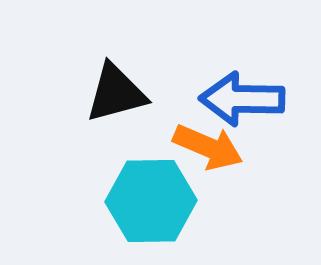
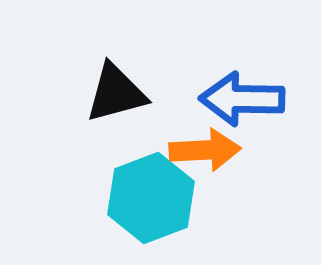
orange arrow: moved 3 px left, 3 px down; rotated 26 degrees counterclockwise
cyan hexagon: moved 3 px up; rotated 20 degrees counterclockwise
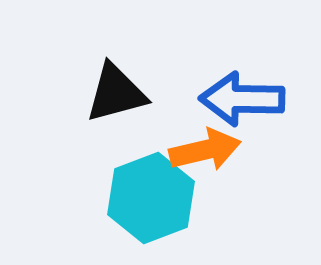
orange arrow: rotated 10 degrees counterclockwise
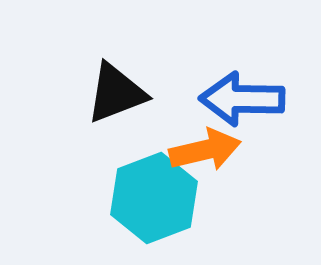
black triangle: rotated 6 degrees counterclockwise
cyan hexagon: moved 3 px right
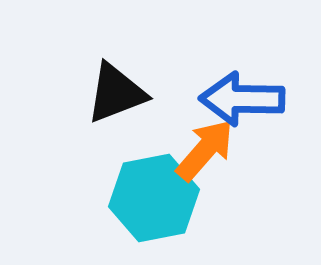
orange arrow: rotated 36 degrees counterclockwise
cyan hexagon: rotated 10 degrees clockwise
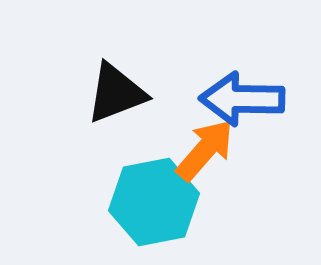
cyan hexagon: moved 4 px down
